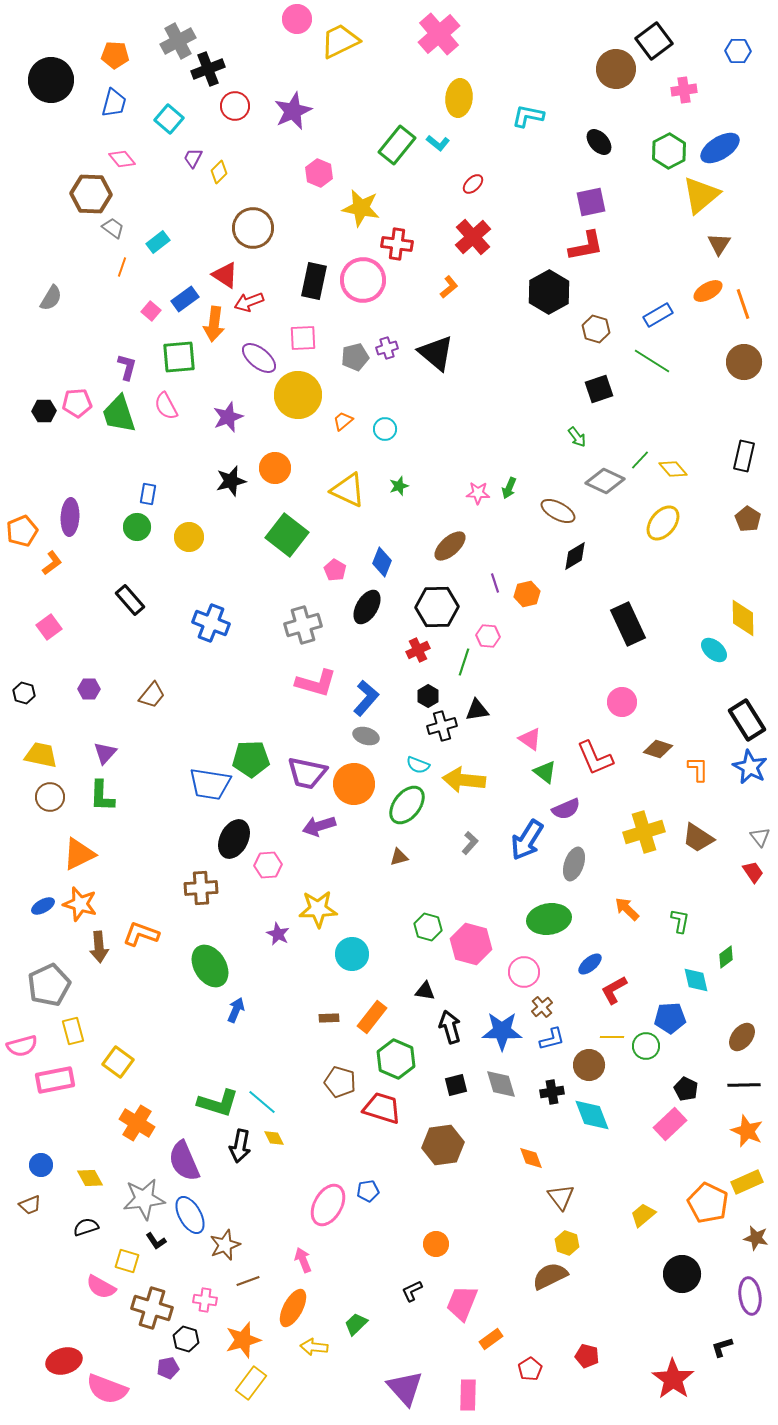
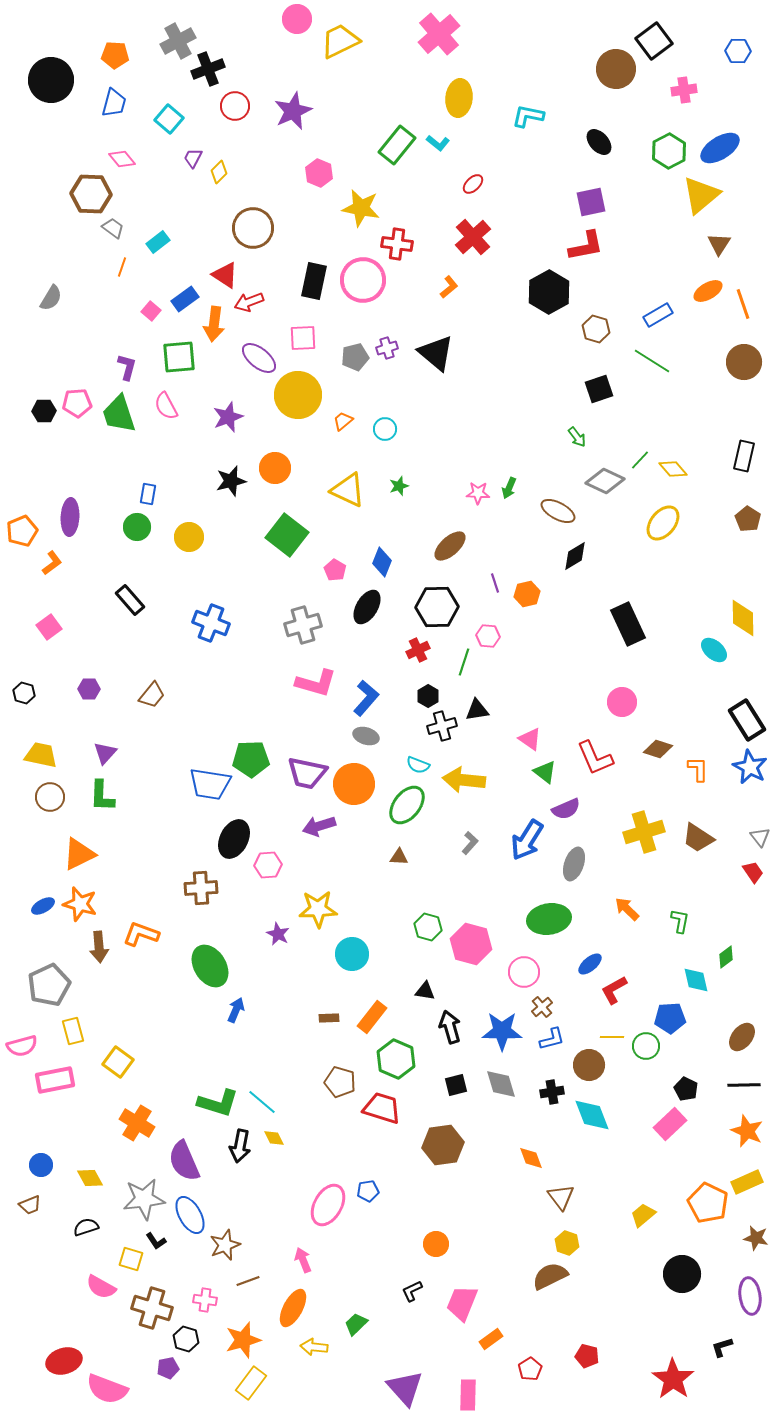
brown triangle at (399, 857): rotated 18 degrees clockwise
yellow square at (127, 1261): moved 4 px right, 2 px up
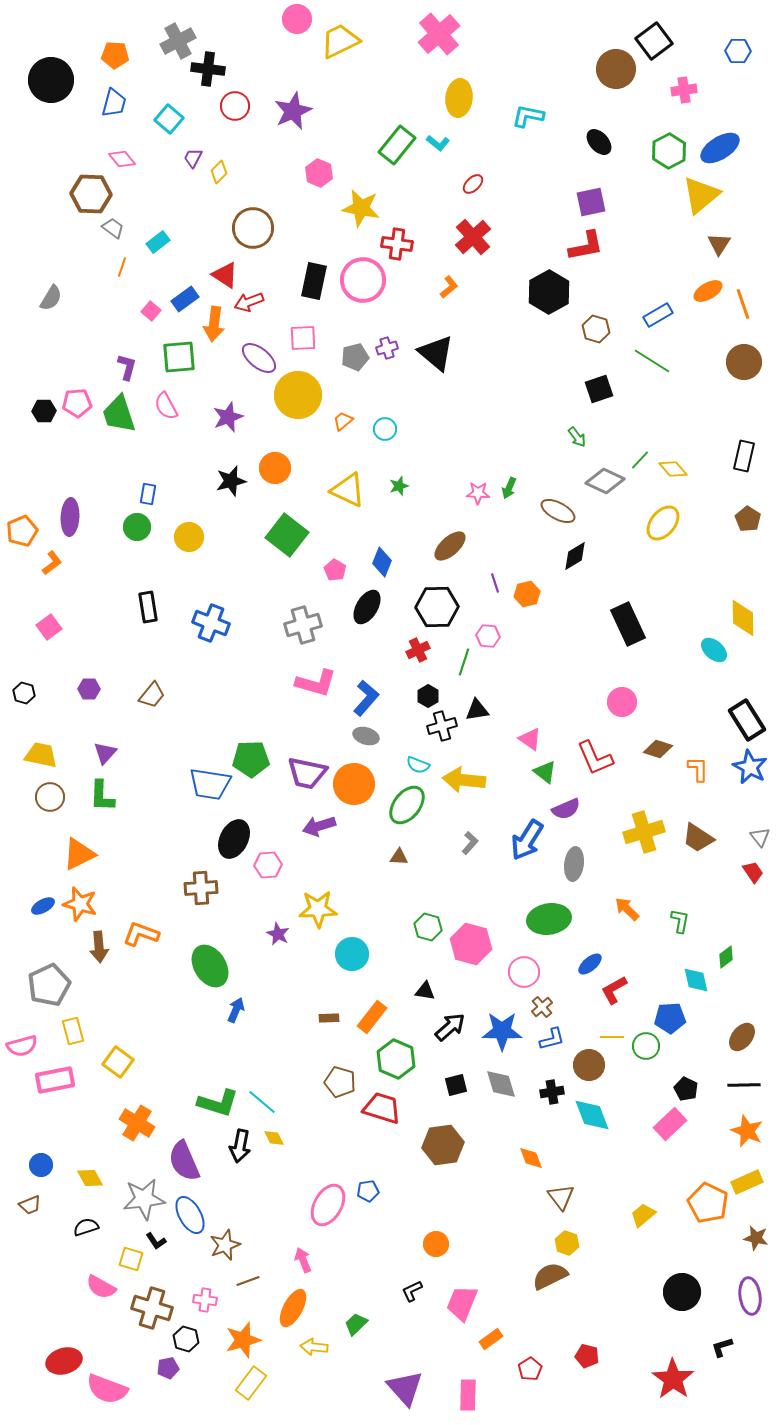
black cross at (208, 69): rotated 28 degrees clockwise
black rectangle at (130, 600): moved 18 px right, 7 px down; rotated 32 degrees clockwise
gray ellipse at (574, 864): rotated 12 degrees counterclockwise
black arrow at (450, 1027): rotated 64 degrees clockwise
black circle at (682, 1274): moved 18 px down
